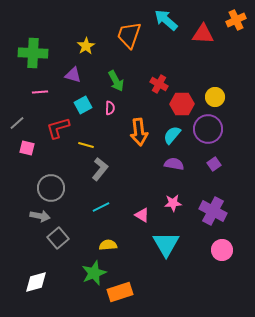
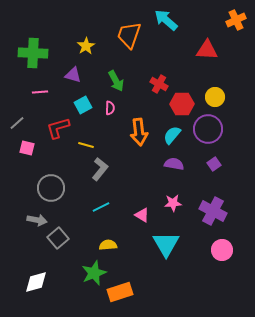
red triangle: moved 4 px right, 16 px down
gray arrow: moved 3 px left, 4 px down
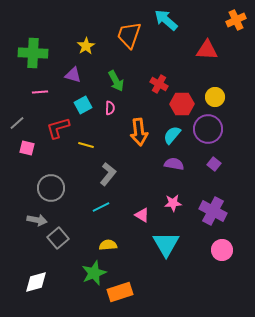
purple square: rotated 16 degrees counterclockwise
gray L-shape: moved 8 px right, 5 px down
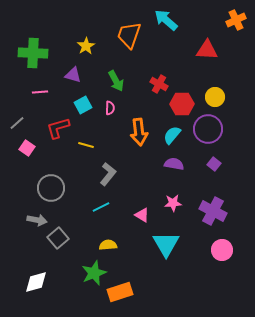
pink square: rotated 21 degrees clockwise
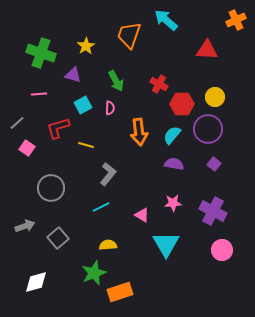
green cross: moved 8 px right; rotated 16 degrees clockwise
pink line: moved 1 px left, 2 px down
gray arrow: moved 12 px left, 6 px down; rotated 30 degrees counterclockwise
